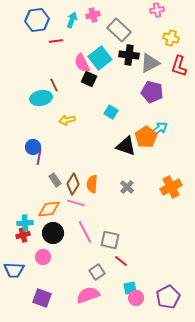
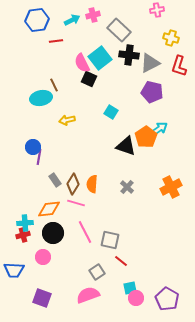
cyan arrow at (72, 20): rotated 42 degrees clockwise
purple pentagon at (168, 297): moved 1 px left, 2 px down; rotated 15 degrees counterclockwise
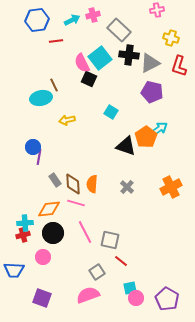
brown diamond at (73, 184): rotated 35 degrees counterclockwise
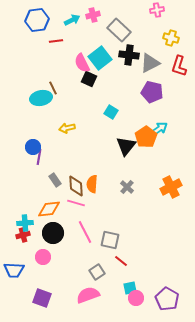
brown line at (54, 85): moved 1 px left, 3 px down
yellow arrow at (67, 120): moved 8 px down
black triangle at (126, 146): rotated 50 degrees clockwise
brown diamond at (73, 184): moved 3 px right, 2 px down
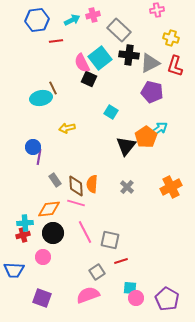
red L-shape at (179, 66): moved 4 px left
red line at (121, 261): rotated 56 degrees counterclockwise
cyan square at (130, 288): rotated 16 degrees clockwise
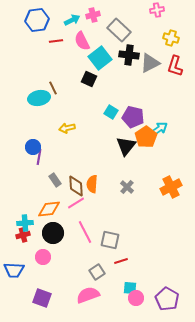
pink semicircle at (82, 63): moved 22 px up
purple pentagon at (152, 92): moved 19 px left, 25 px down
cyan ellipse at (41, 98): moved 2 px left
pink line at (76, 203): rotated 48 degrees counterclockwise
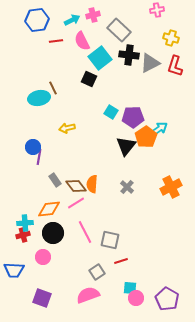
purple pentagon at (133, 117): rotated 15 degrees counterclockwise
brown diamond at (76, 186): rotated 35 degrees counterclockwise
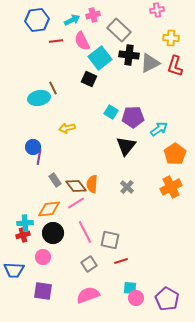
yellow cross at (171, 38): rotated 14 degrees counterclockwise
orange pentagon at (146, 137): moved 29 px right, 17 px down
gray square at (97, 272): moved 8 px left, 8 px up
purple square at (42, 298): moved 1 px right, 7 px up; rotated 12 degrees counterclockwise
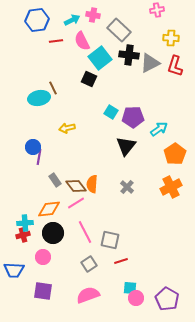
pink cross at (93, 15): rotated 24 degrees clockwise
